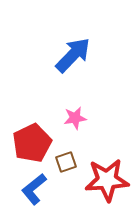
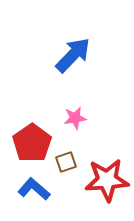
red pentagon: rotated 9 degrees counterclockwise
blue L-shape: rotated 80 degrees clockwise
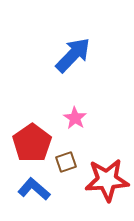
pink star: rotated 30 degrees counterclockwise
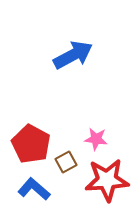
blue arrow: rotated 18 degrees clockwise
pink star: moved 21 px right, 21 px down; rotated 25 degrees counterclockwise
red pentagon: moved 1 px left, 1 px down; rotated 9 degrees counterclockwise
brown square: rotated 10 degrees counterclockwise
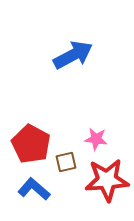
brown square: rotated 15 degrees clockwise
